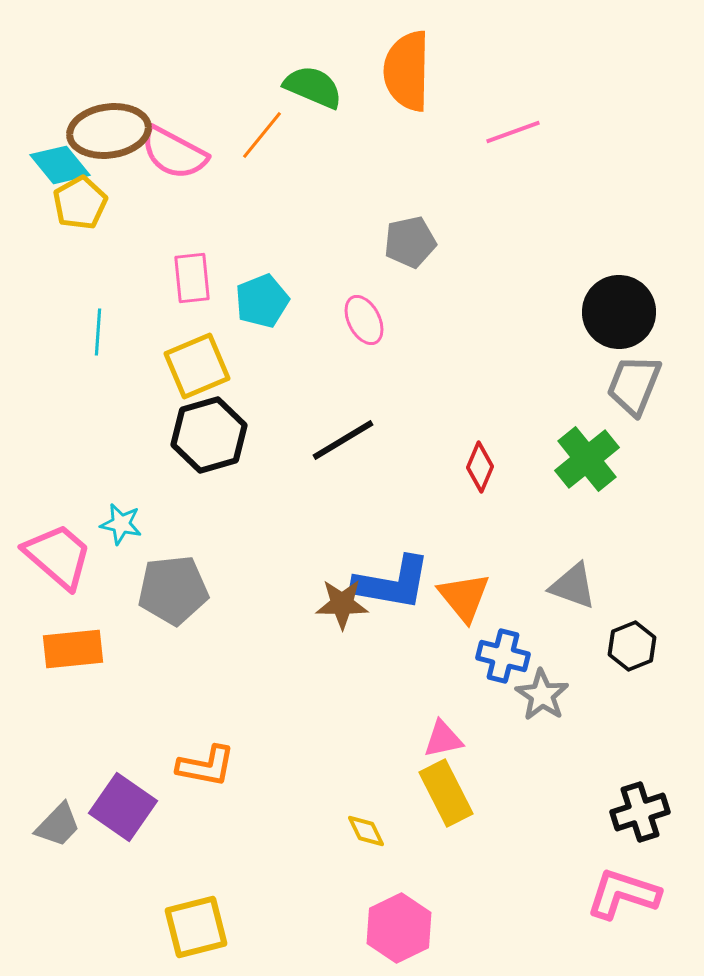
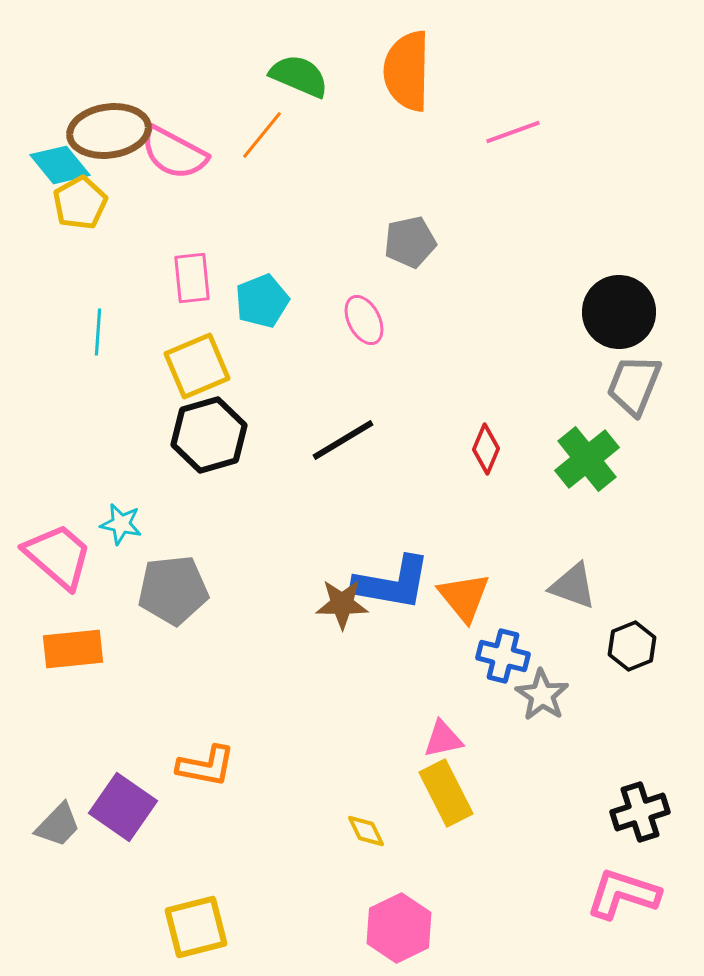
green semicircle at (313, 87): moved 14 px left, 11 px up
red diamond at (480, 467): moved 6 px right, 18 px up
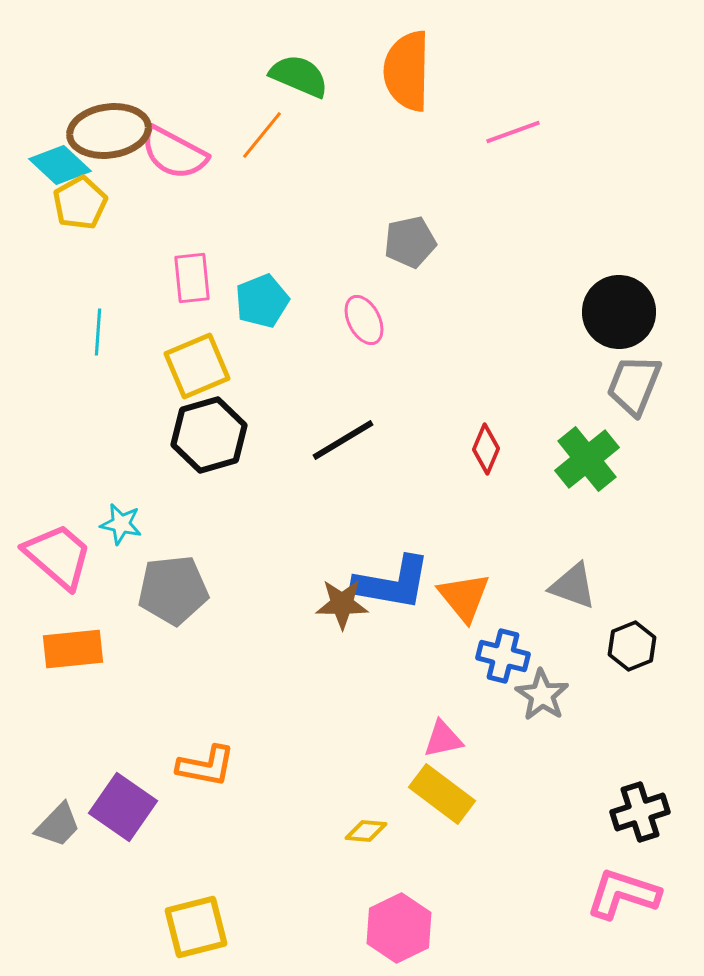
cyan diamond at (60, 165): rotated 8 degrees counterclockwise
yellow rectangle at (446, 793): moved 4 px left, 1 px down; rotated 26 degrees counterclockwise
yellow diamond at (366, 831): rotated 60 degrees counterclockwise
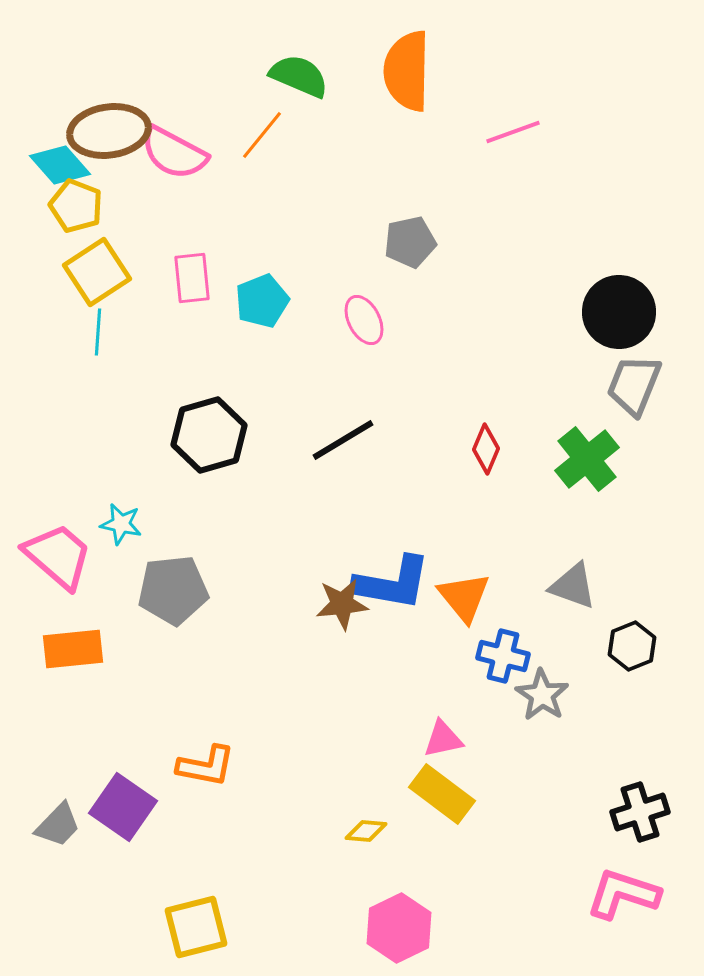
cyan diamond at (60, 165): rotated 6 degrees clockwise
yellow pentagon at (80, 203): moved 4 px left, 3 px down; rotated 22 degrees counterclockwise
yellow square at (197, 366): moved 100 px left, 94 px up; rotated 10 degrees counterclockwise
brown star at (342, 604): rotated 6 degrees counterclockwise
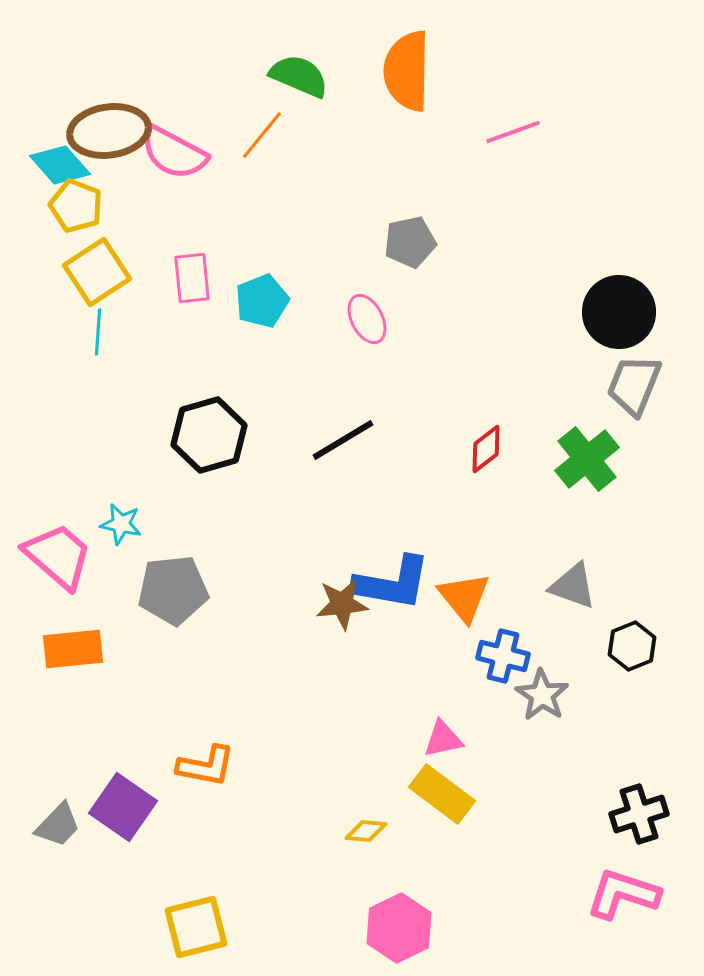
pink ellipse at (364, 320): moved 3 px right, 1 px up
red diamond at (486, 449): rotated 30 degrees clockwise
black cross at (640, 812): moved 1 px left, 2 px down
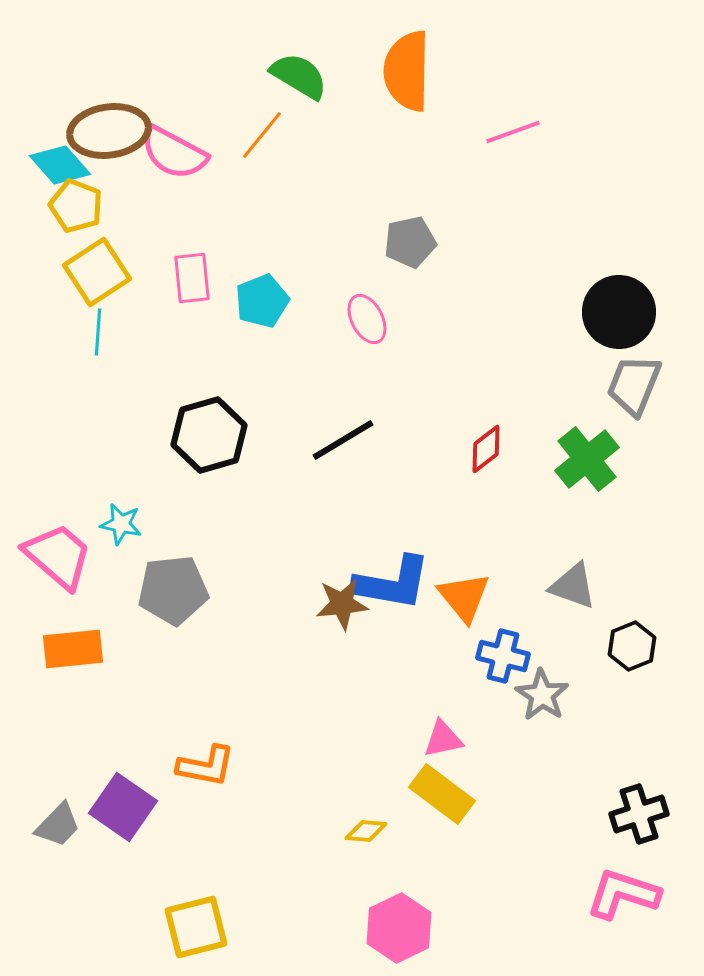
green semicircle at (299, 76): rotated 8 degrees clockwise
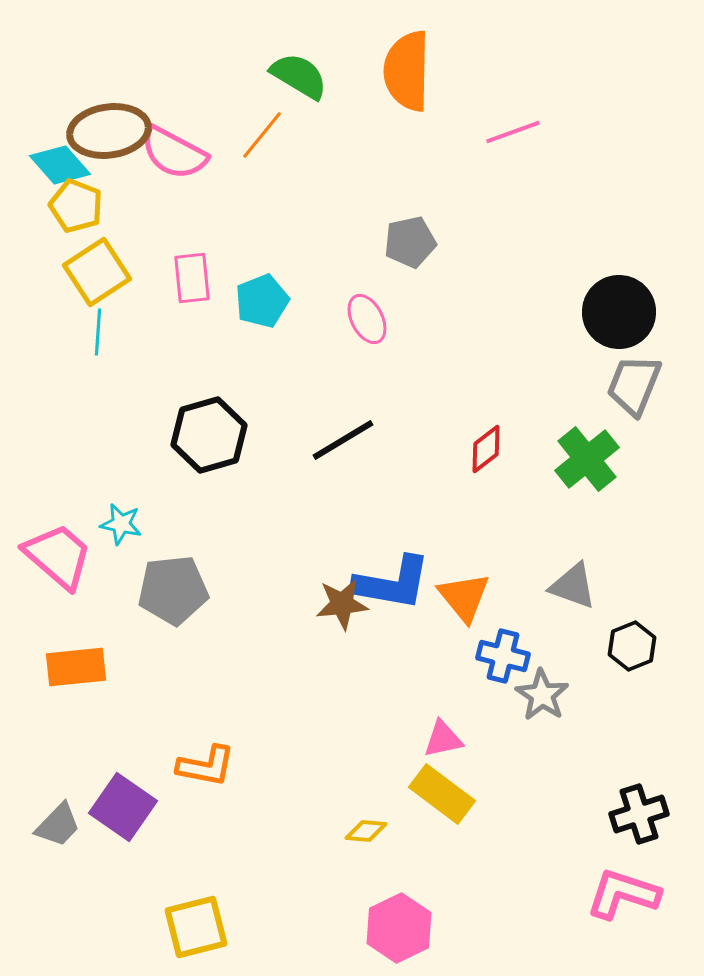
orange rectangle at (73, 649): moved 3 px right, 18 px down
